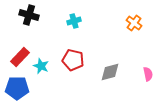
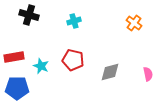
red rectangle: moved 6 px left; rotated 36 degrees clockwise
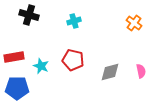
pink semicircle: moved 7 px left, 3 px up
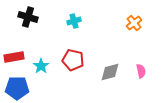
black cross: moved 1 px left, 2 px down
orange cross: rotated 14 degrees clockwise
cyan star: rotated 14 degrees clockwise
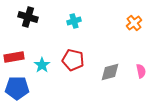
cyan star: moved 1 px right, 1 px up
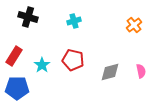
orange cross: moved 2 px down
red rectangle: moved 1 px up; rotated 48 degrees counterclockwise
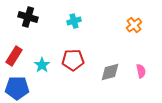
red pentagon: rotated 15 degrees counterclockwise
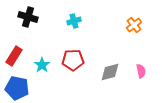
blue pentagon: rotated 10 degrees clockwise
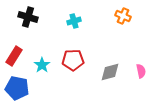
orange cross: moved 11 px left, 9 px up; rotated 28 degrees counterclockwise
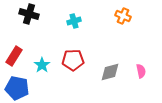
black cross: moved 1 px right, 3 px up
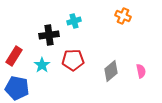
black cross: moved 20 px right, 21 px down; rotated 24 degrees counterclockwise
gray diamond: moved 1 px right, 1 px up; rotated 25 degrees counterclockwise
